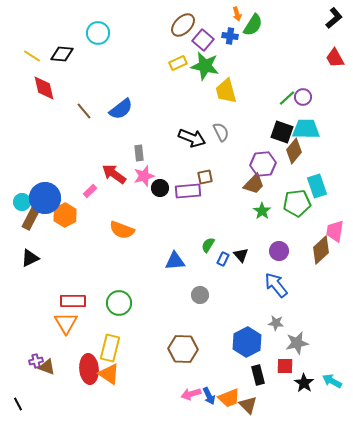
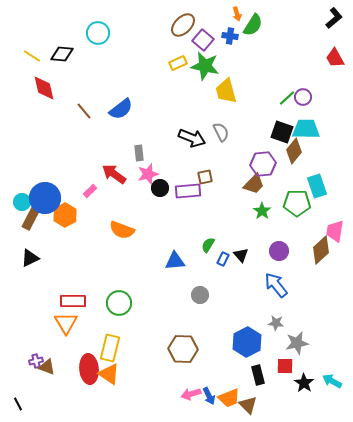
pink star at (144, 176): moved 4 px right, 2 px up
green pentagon at (297, 203): rotated 8 degrees clockwise
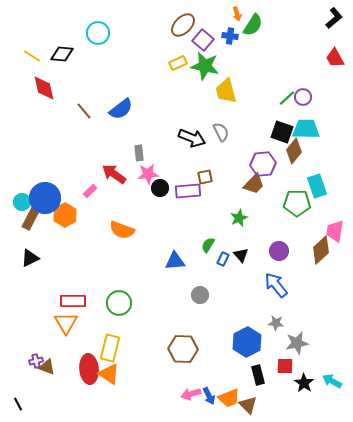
pink star at (148, 174): rotated 10 degrees clockwise
green star at (262, 211): moved 23 px left, 7 px down; rotated 12 degrees clockwise
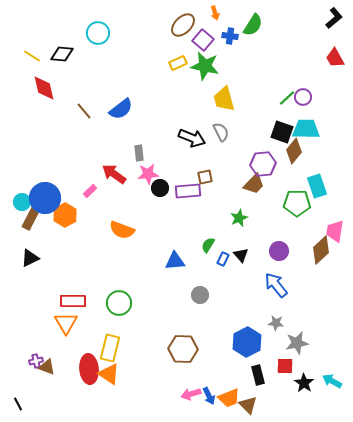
orange arrow at (237, 14): moved 22 px left, 1 px up
yellow trapezoid at (226, 91): moved 2 px left, 8 px down
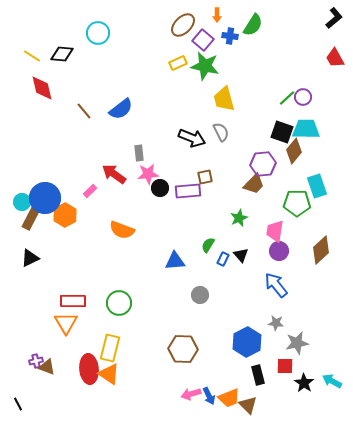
orange arrow at (215, 13): moved 2 px right, 2 px down; rotated 16 degrees clockwise
red diamond at (44, 88): moved 2 px left
pink trapezoid at (335, 231): moved 60 px left
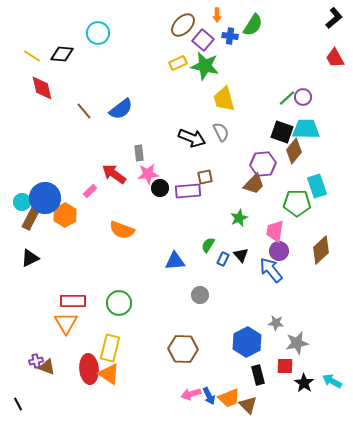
blue arrow at (276, 285): moved 5 px left, 15 px up
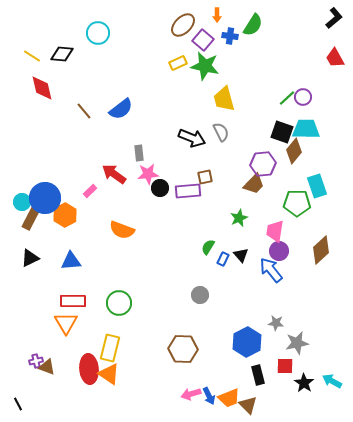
green semicircle at (208, 245): moved 2 px down
blue triangle at (175, 261): moved 104 px left
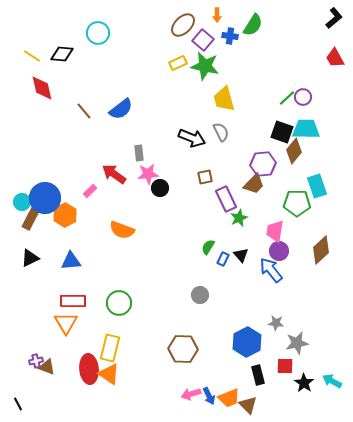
purple rectangle at (188, 191): moved 38 px right, 8 px down; rotated 70 degrees clockwise
